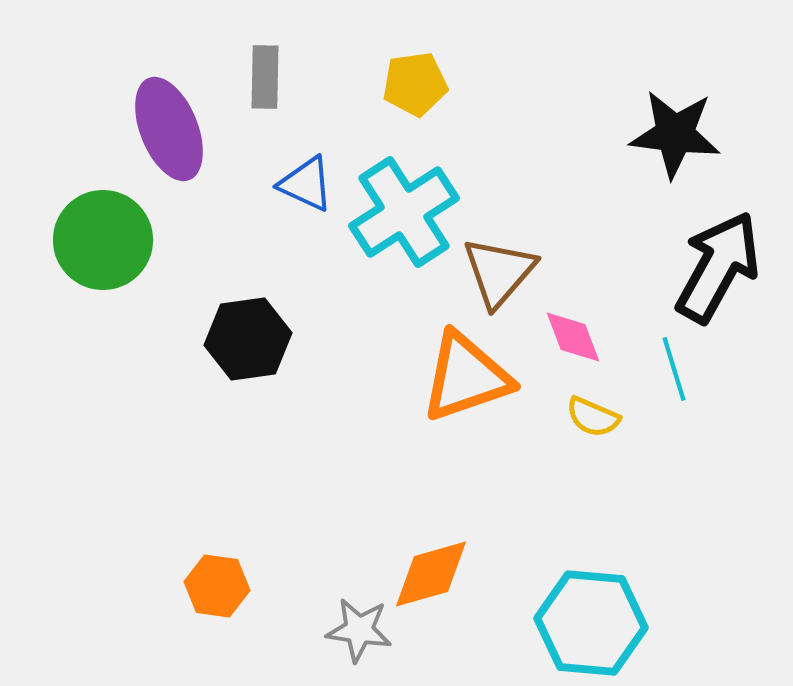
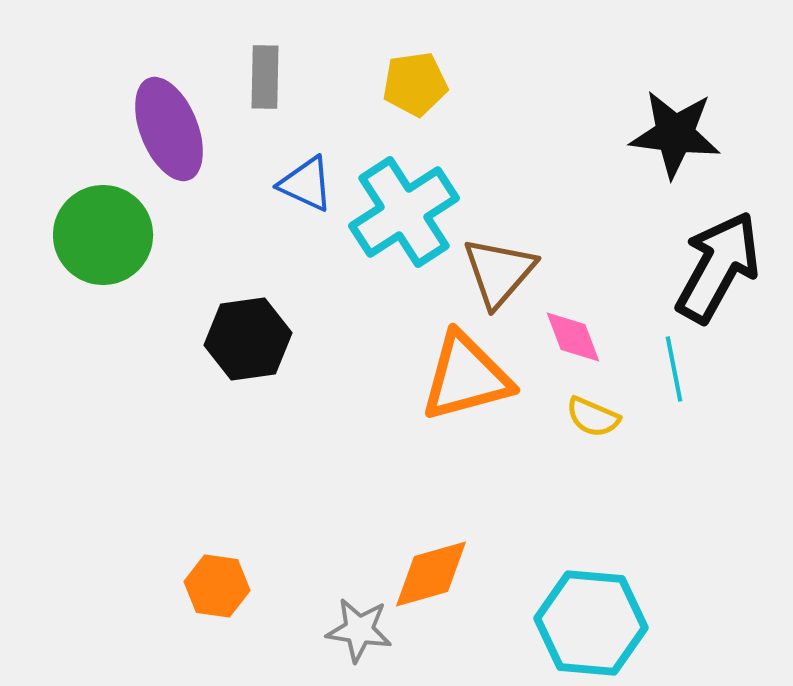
green circle: moved 5 px up
cyan line: rotated 6 degrees clockwise
orange triangle: rotated 4 degrees clockwise
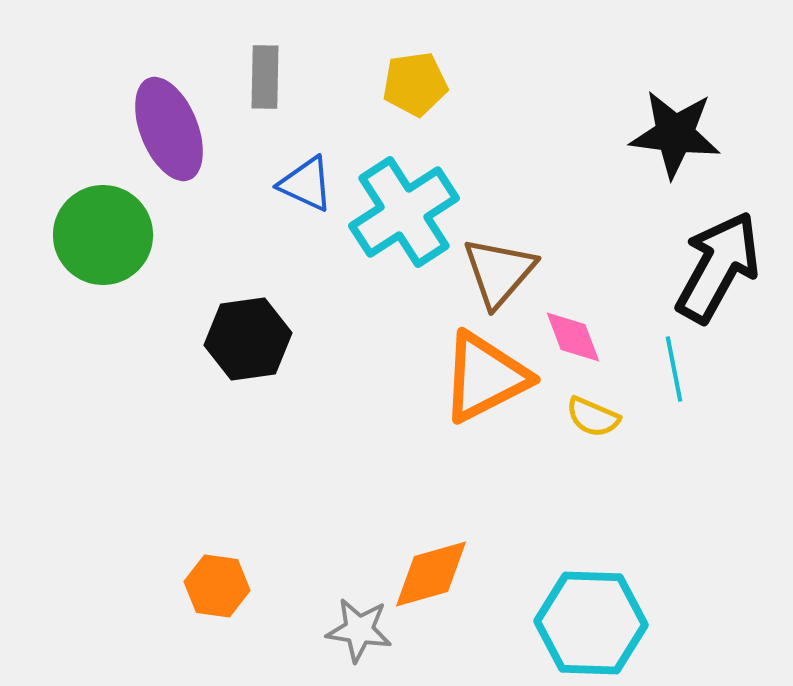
orange triangle: moved 19 px right; rotated 12 degrees counterclockwise
cyan hexagon: rotated 3 degrees counterclockwise
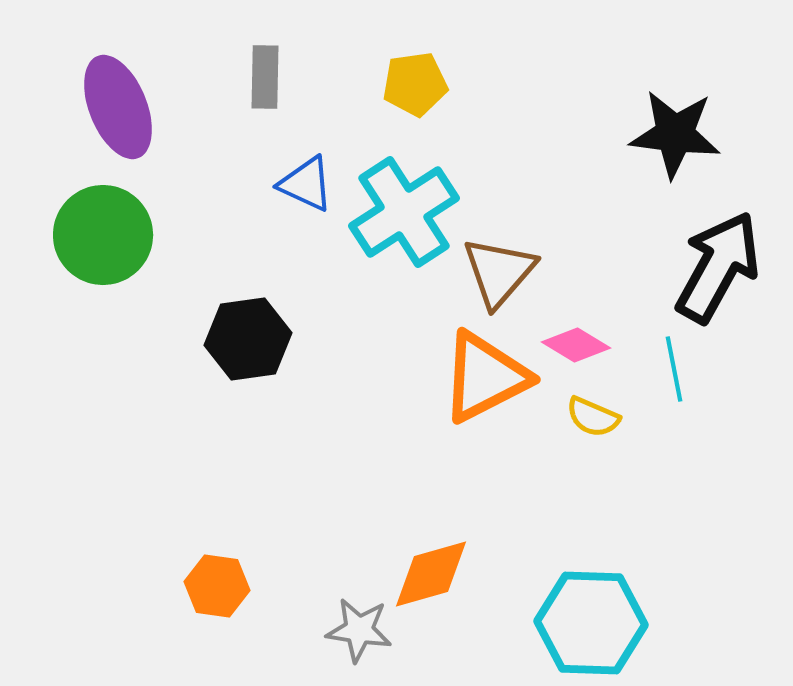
purple ellipse: moved 51 px left, 22 px up
pink diamond: moved 3 px right, 8 px down; rotated 38 degrees counterclockwise
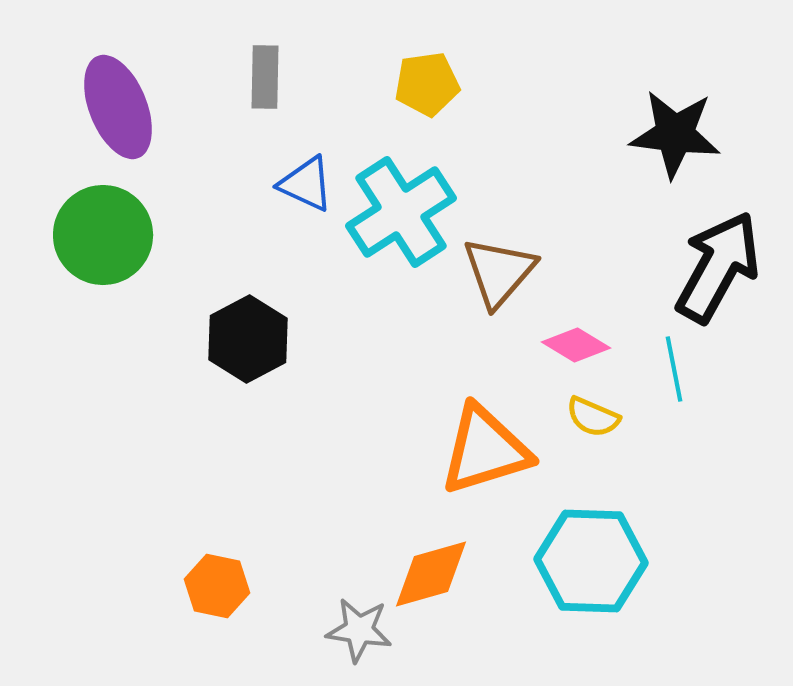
yellow pentagon: moved 12 px right
cyan cross: moved 3 px left
black hexagon: rotated 20 degrees counterclockwise
orange triangle: moved 73 px down; rotated 10 degrees clockwise
orange hexagon: rotated 4 degrees clockwise
cyan hexagon: moved 62 px up
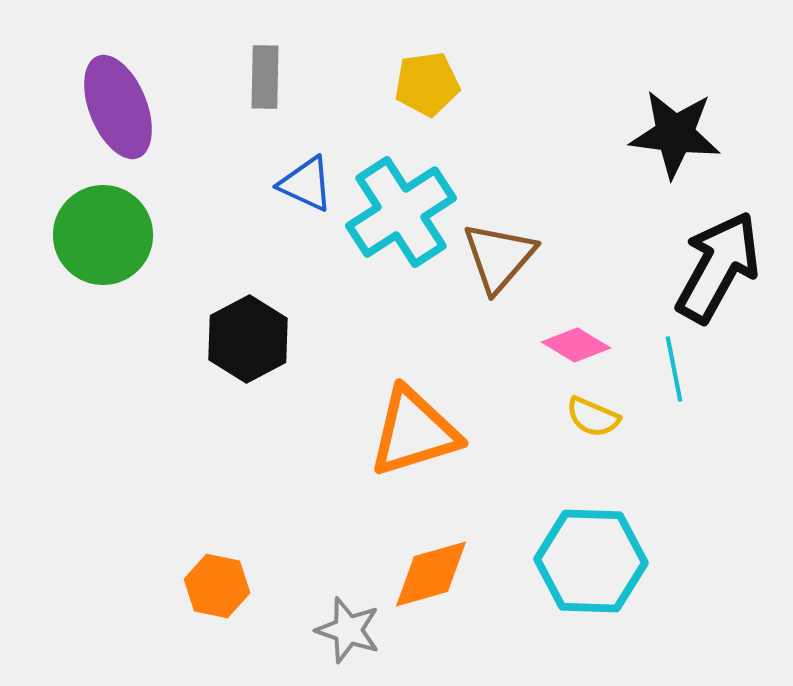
brown triangle: moved 15 px up
orange triangle: moved 71 px left, 18 px up
gray star: moved 11 px left; rotated 10 degrees clockwise
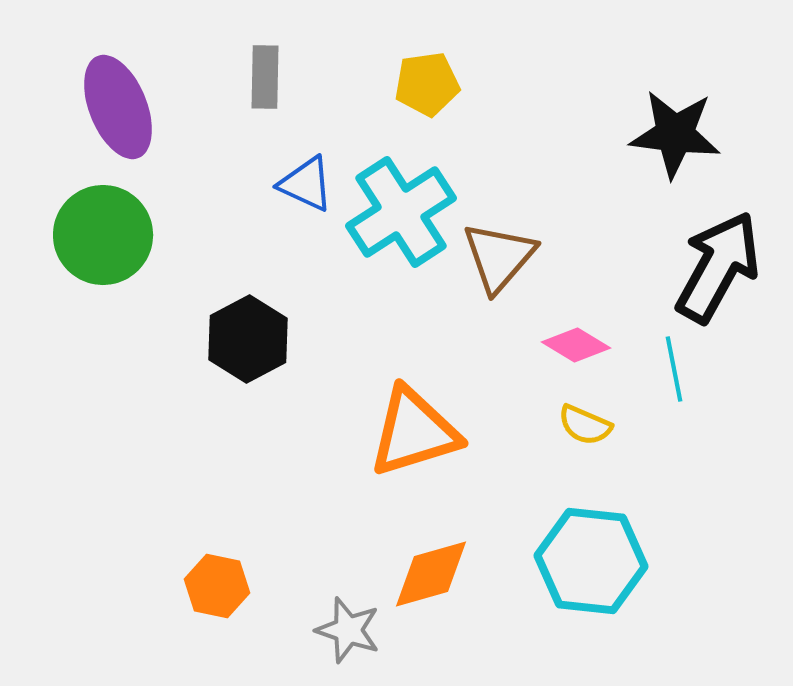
yellow semicircle: moved 8 px left, 8 px down
cyan hexagon: rotated 4 degrees clockwise
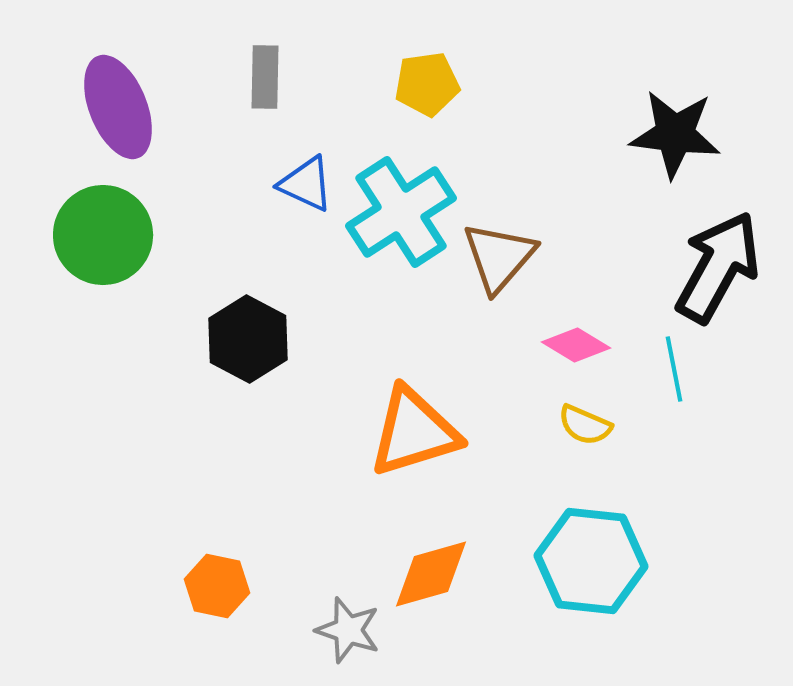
black hexagon: rotated 4 degrees counterclockwise
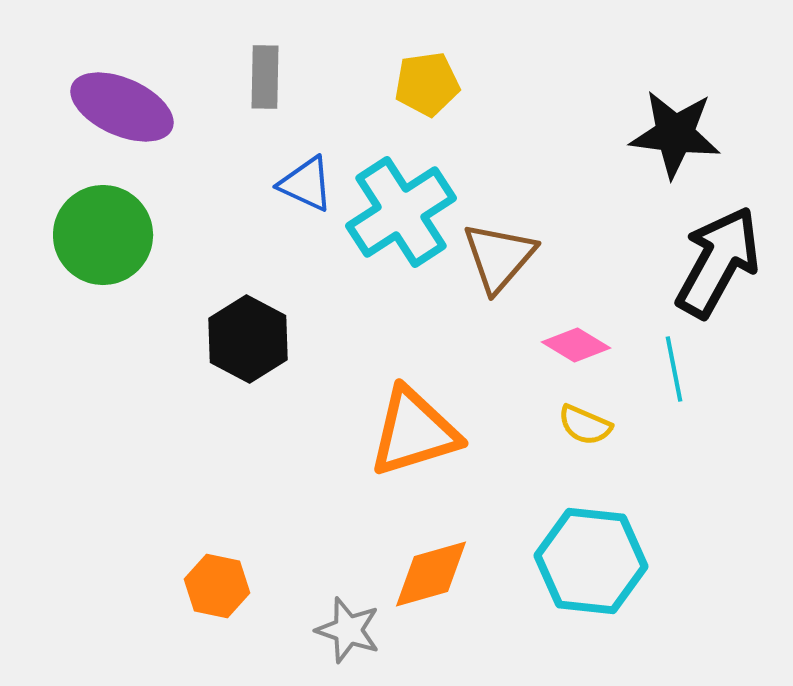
purple ellipse: moved 4 px right; rotated 44 degrees counterclockwise
black arrow: moved 5 px up
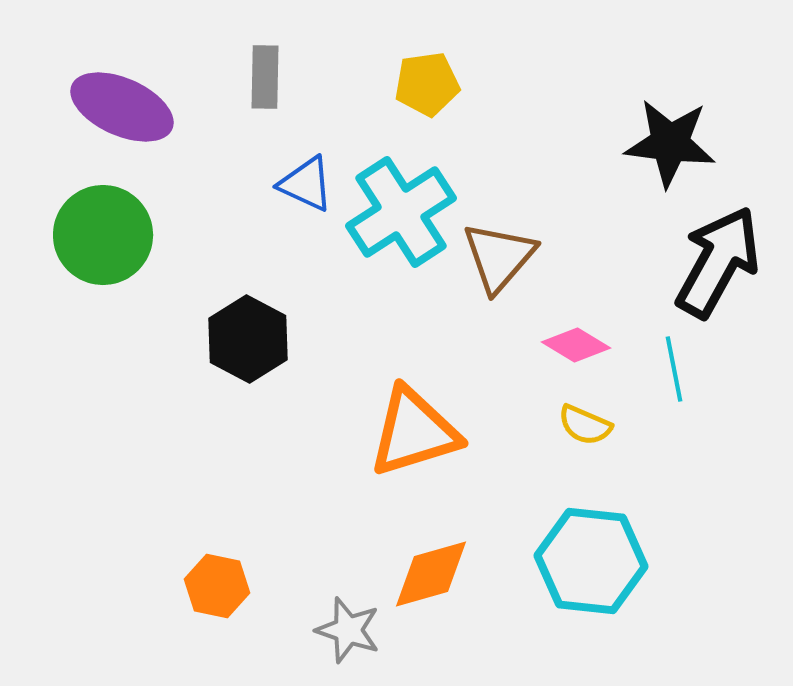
black star: moved 5 px left, 9 px down
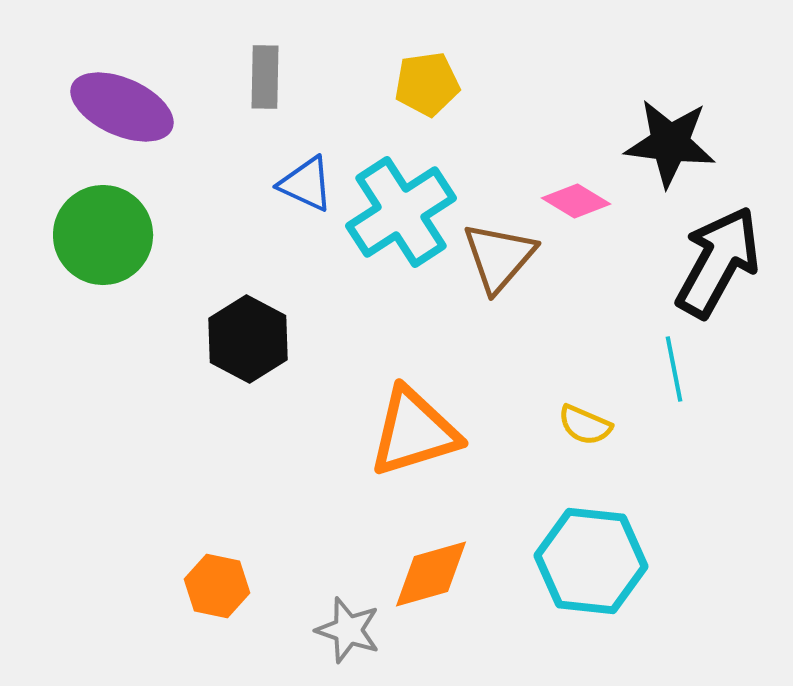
pink diamond: moved 144 px up
